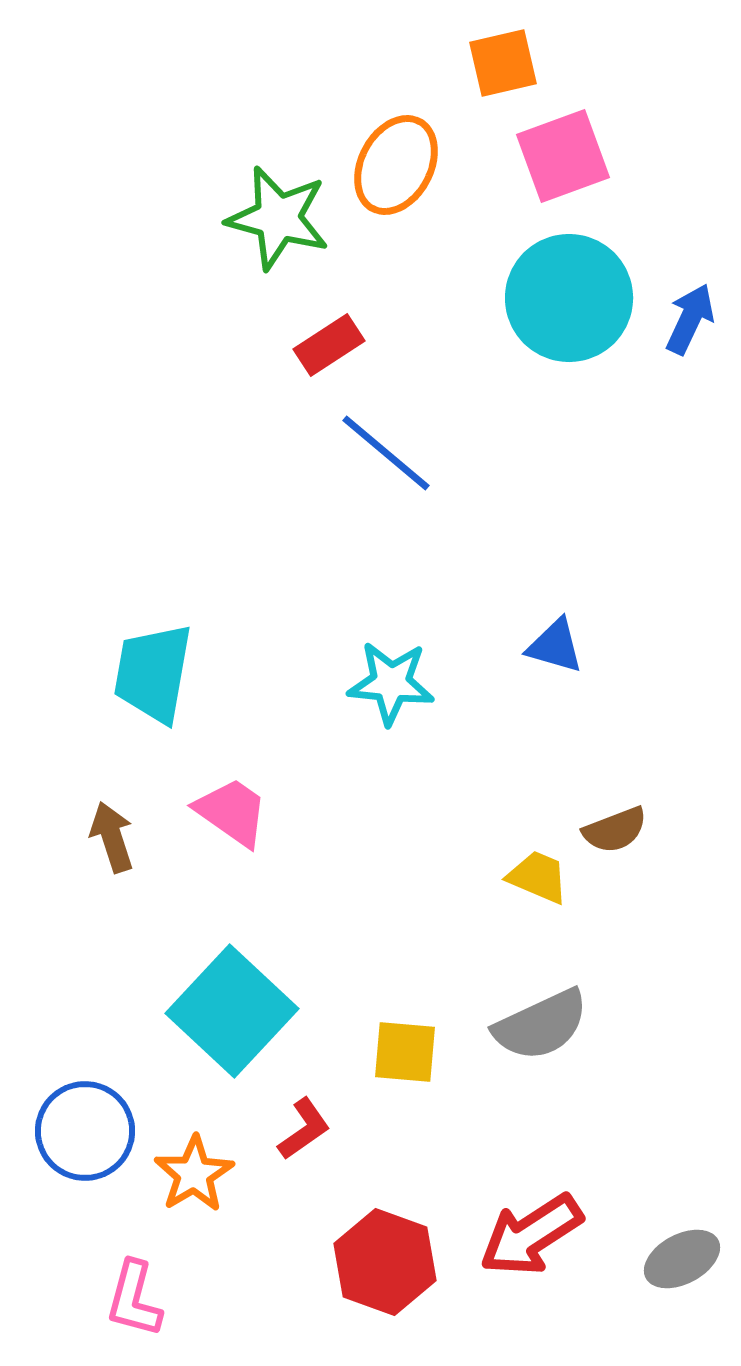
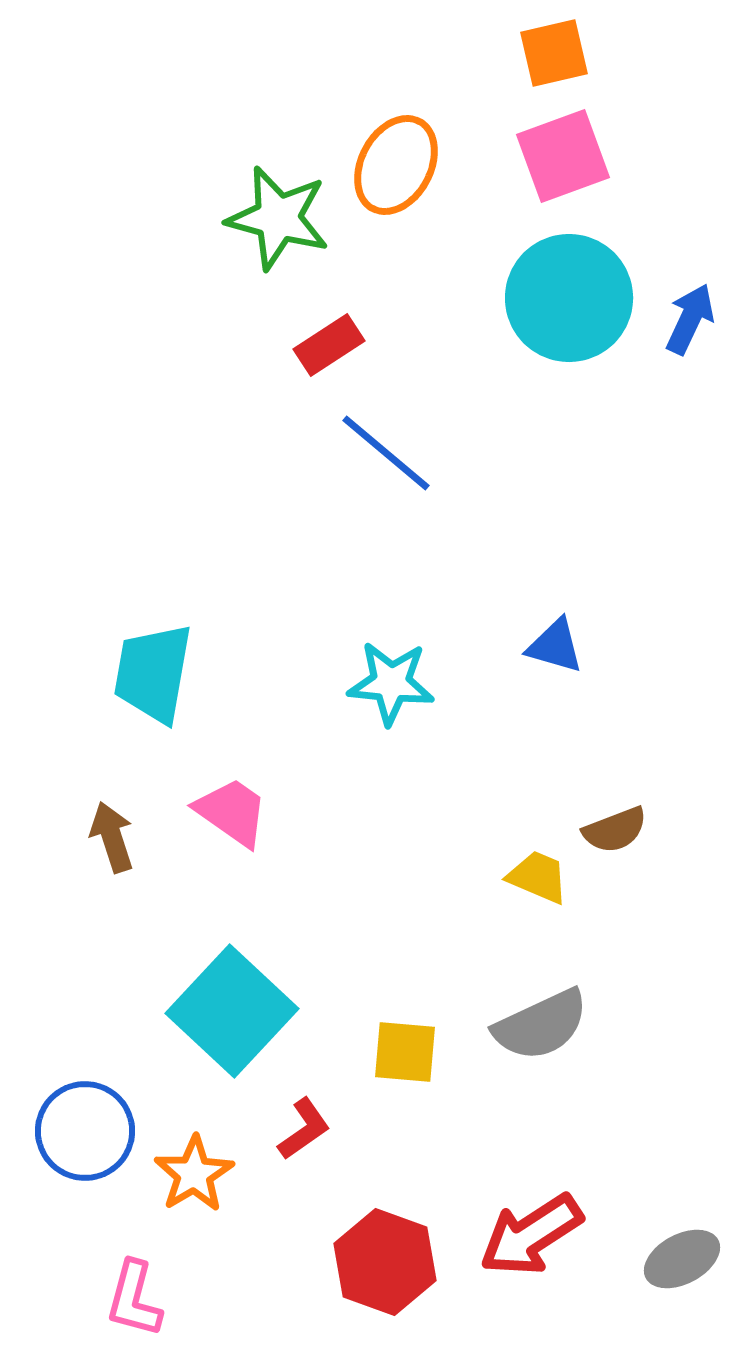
orange square: moved 51 px right, 10 px up
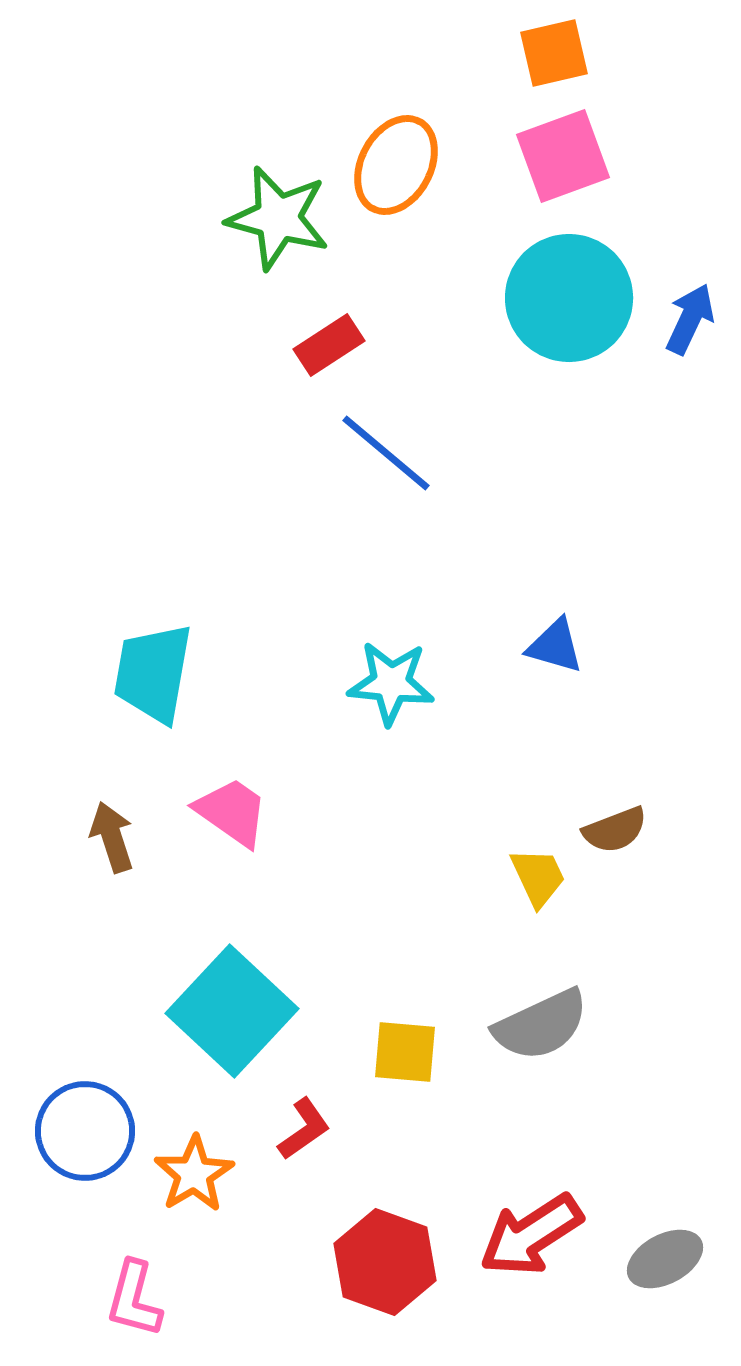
yellow trapezoid: rotated 42 degrees clockwise
gray ellipse: moved 17 px left
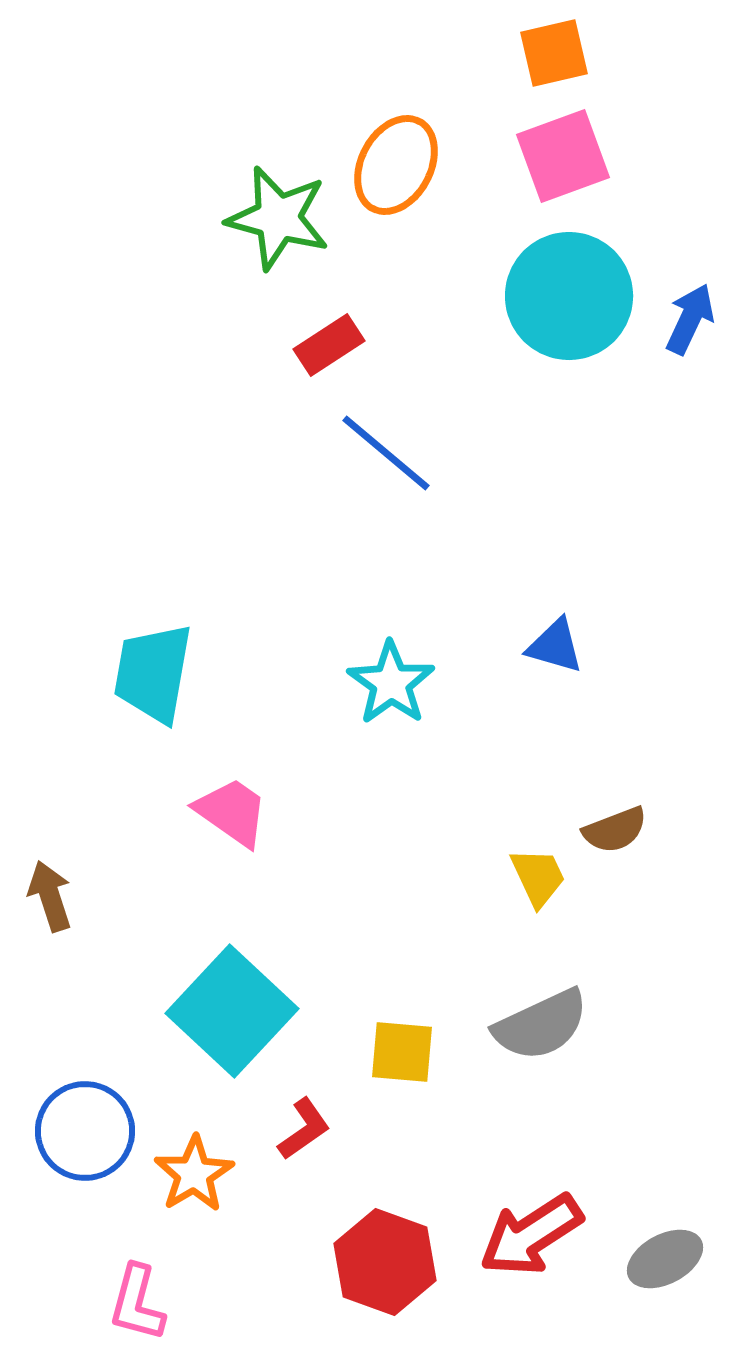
cyan circle: moved 2 px up
cyan star: rotated 30 degrees clockwise
brown arrow: moved 62 px left, 59 px down
yellow square: moved 3 px left
pink L-shape: moved 3 px right, 4 px down
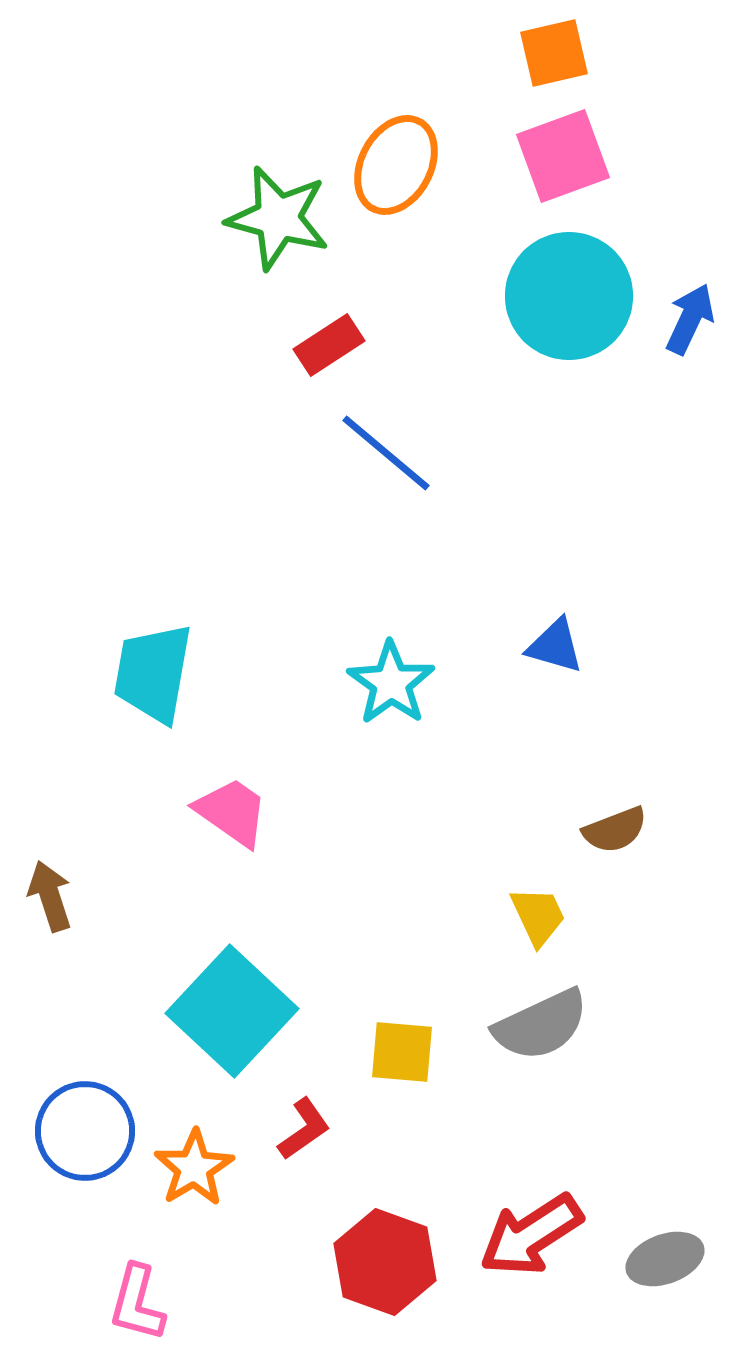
yellow trapezoid: moved 39 px down
orange star: moved 6 px up
gray ellipse: rotated 8 degrees clockwise
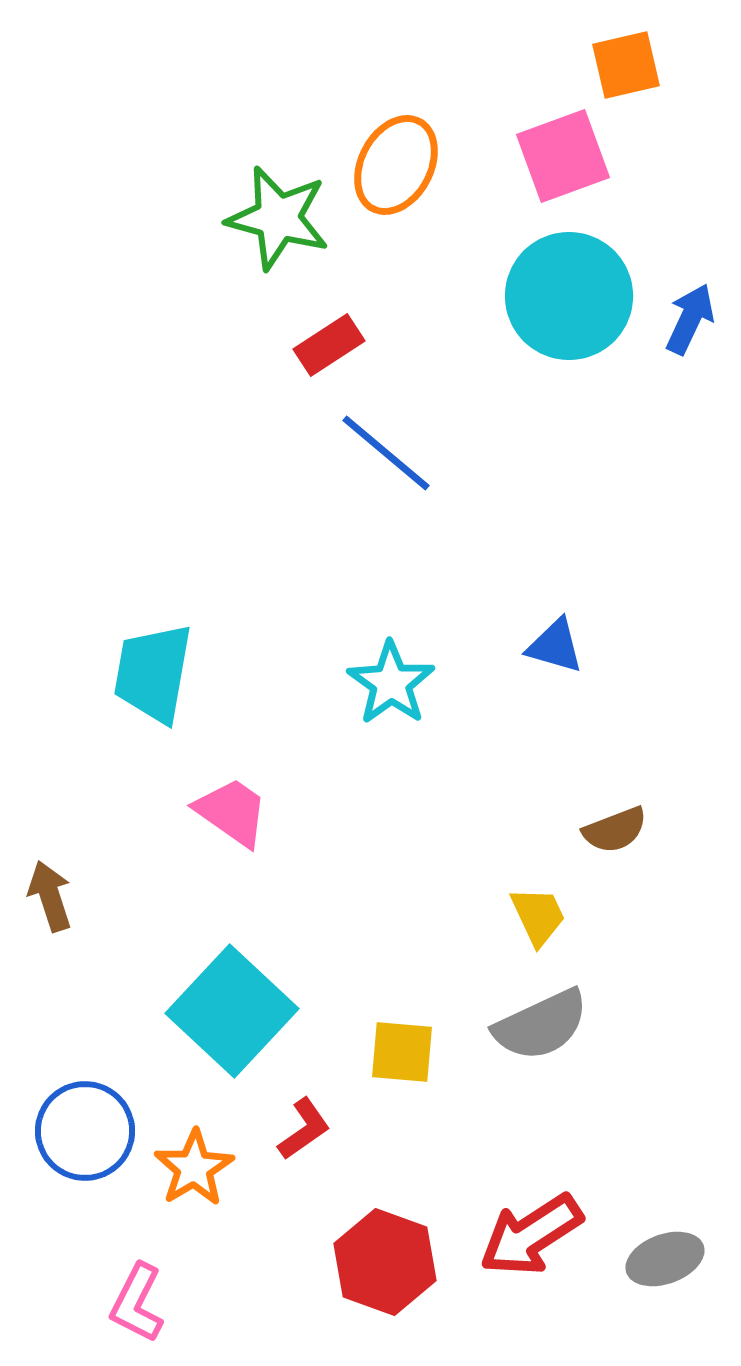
orange square: moved 72 px right, 12 px down
pink L-shape: rotated 12 degrees clockwise
